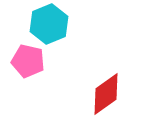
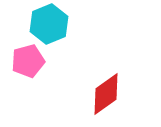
pink pentagon: rotated 28 degrees counterclockwise
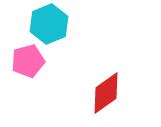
red diamond: moved 1 px up
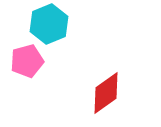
pink pentagon: moved 1 px left
